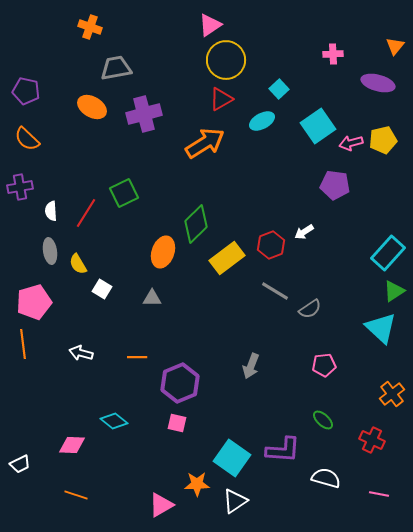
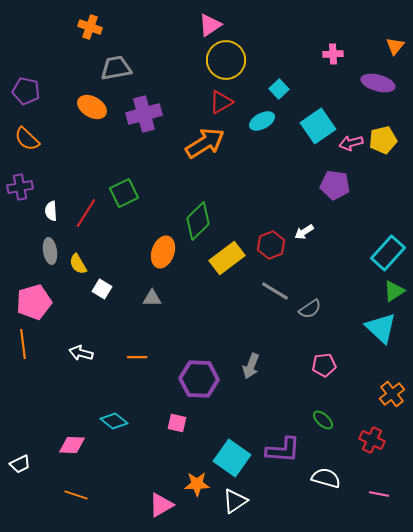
red triangle at (221, 99): moved 3 px down
green diamond at (196, 224): moved 2 px right, 3 px up
purple hexagon at (180, 383): moved 19 px right, 4 px up; rotated 24 degrees clockwise
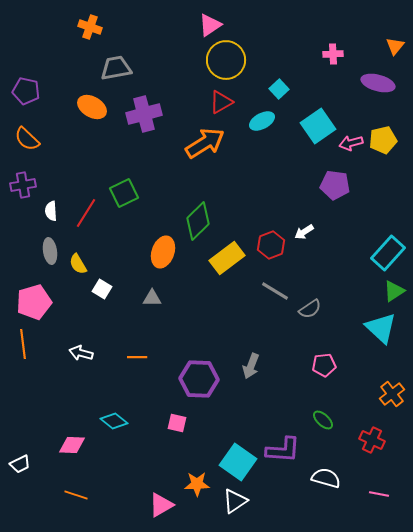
purple cross at (20, 187): moved 3 px right, 2 px up
cyan square at (232, 458): moved 6 px right, 4 px down
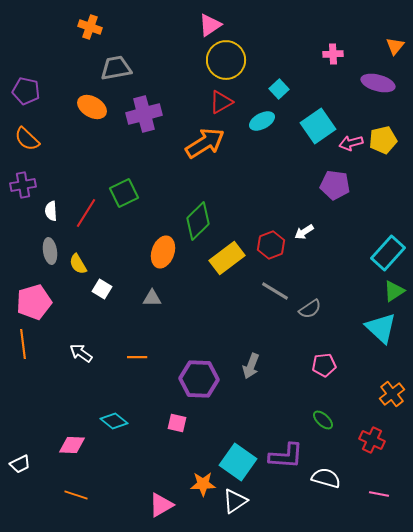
white arrow at (81, 353): rotated 20 degrees clockwise
purple L-shape at (283, 450): moved 3 px right, 6 px down
orange star at (197, 484): moved 6 px right
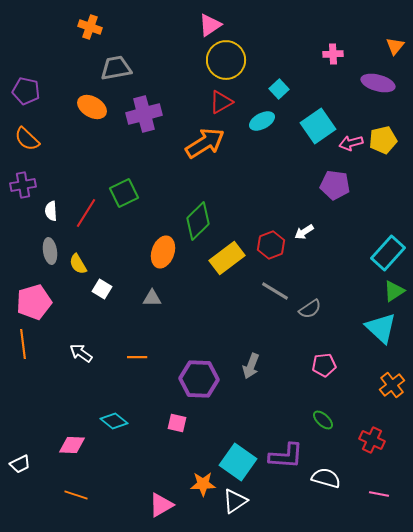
orange cross at (392, 394): moved 9 px up
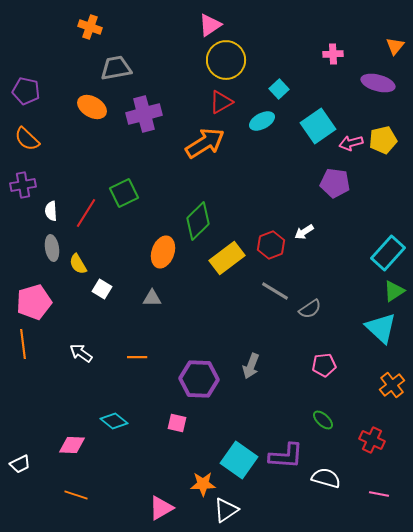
purple pentagon at (335, 185): moved 2 px up
gray ellipse at (50, 251): moved 2 px right, 3 px up
cyan square at (238, 462): moved 1 px right, 2 px up
white triangle at (235, 501): moved 9 px left, 9 px down
pink triangle at (161, 505): moved 3 px down
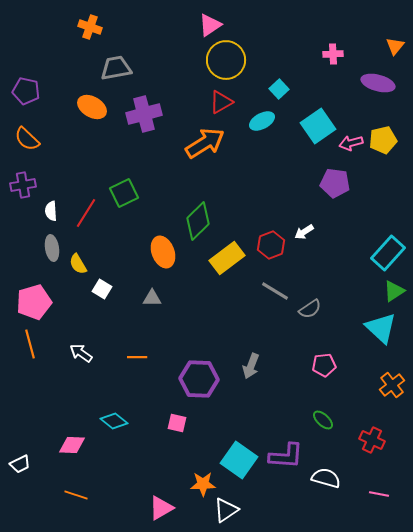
orange ellipse at (163, 252): rotated 40 degrees counterclockwise
orange line at (23, 344): moved 7 px right; rotated 8 degrees counterclockwise
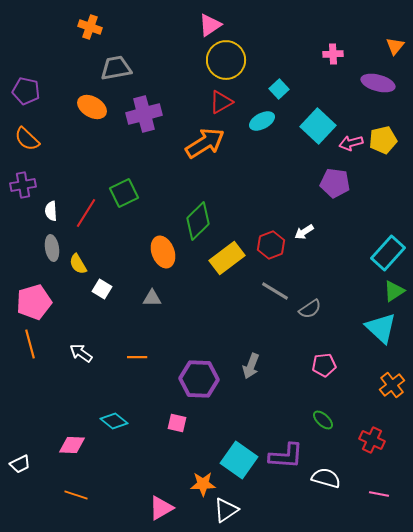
cyan square at (318, 126): rotated 12 degrees counterclockwise
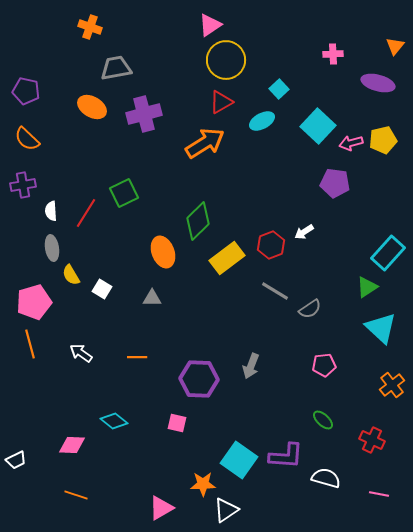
yellow semicircle at (78, 264): moved 7 px left, 11 px down
green triangle at (394, 291): moved 27 px left, 4 px up
white trapezoid at (20, 464): moved 4 px left, 4 px up
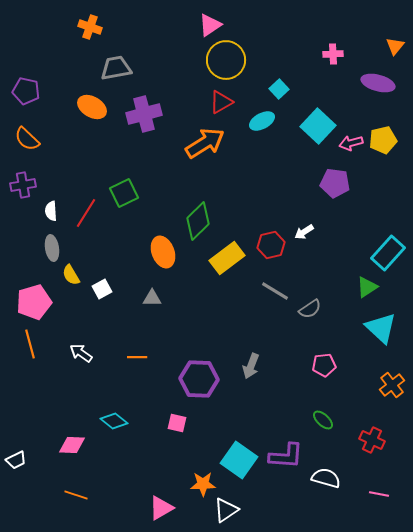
red hexagon at (271, 245): rotated 8 degrees clockwise
white square at (102, 289): rotated 30 degrees clockwise
